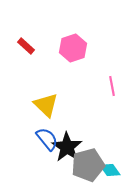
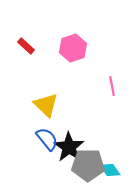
black star: moved 2 px right
gray pentagon: rotated 16 degrees clockwise
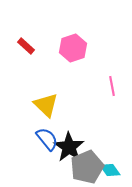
gray pentagon: moved 1 px left, 2 px down; rotated 24 degrees counterclockwise
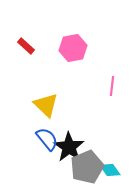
pink hexagon: rotated 8 degrees clockwise
pink line: rotated 18 degrees clockwise
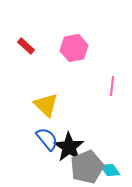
pink hexagon: moved 1 px right
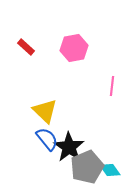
red rectangle: moved 1 px down
yellow triangle: moved 1 px left, 6 px down
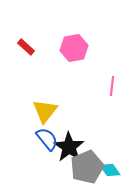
yellow triangle: rotated 24 degrees clockwise
